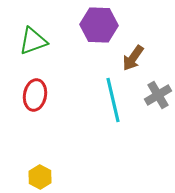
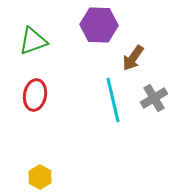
gray cross: moved 4 px left, 3 px down
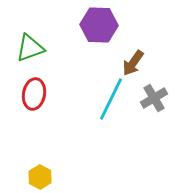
green triangle: moved 3 px left, 7 px down
brown arrow: moved 5 px down
red ellipse: moved 1 px left, 1 px up
cyan line: moved 2 px left, 1 px up; rotated 39 degrees clockwise
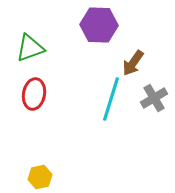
cyan line: rotated 9 degrees counterclockwise
yellow hexagon: rotated 20 degrees clockwise
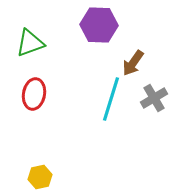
green triangle: moved 5 px up
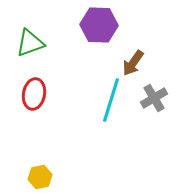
cyan line: moved 1 px down
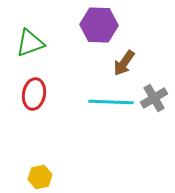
brown arrow: moved 9 px left
cyan line: moved 2 px down; rotated 75 degrees clockwise
